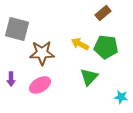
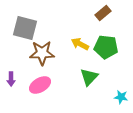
gray square: moved 8 px right, 1 px up
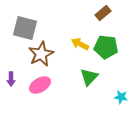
brown star: moved 1 px left, 1 px down; rotated 25 degrees counterclockwise
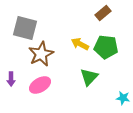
cyan star: moved 2 px right, 1 px down
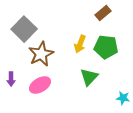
gray square: moved 1 px left, 1 px down; rotated 30 degrees clockwise
yellow arrow: rotated 96 degrees counterclockwise
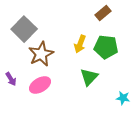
purple arrow: rotated 32 degrees counterclockwise
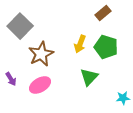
gray square: moved 4 px left, 3 px up
green pentagon: rotated 10 degrees clockwise
cyan star: rotated 16 degrees counterclockwise
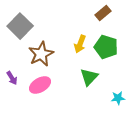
purple arrow: moved 1 px right, 1 px up
cyan star: moved 5 px left
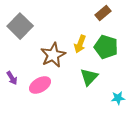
brown star: moved 12 px right, 1 px down
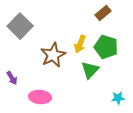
green triangle: moved 1 px right, 7 px up
pink ellipse: moved 12 px down; rotated 35 degrees clockwise
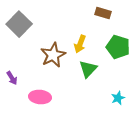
brown rectangle: rotated 56 degrees clockwise
gray square: moved 1 px left, 2 px up
green pentagon: moved 12 px right
green triangle: moved 2 px left, 1 px up
cyan star: rotated 16 degrees counterclockwise
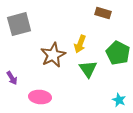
gray square: rotated 30 degrees clockwise
green pentagon: moved 6 px down; rotated 10 degrees clockwise
green triangle: rotated 18 degrees counterclockwise
cyan star: moved 1 px right, 2 px down; rotated 24 degrees counterclockwise
